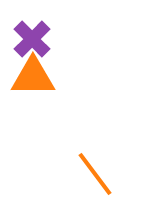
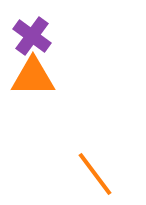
purple cross: moved 3 px up; rotated 9 degrees counterclockwise
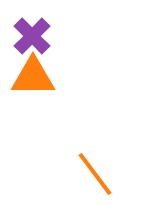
purple cross: rotated 9 degrees clockwise
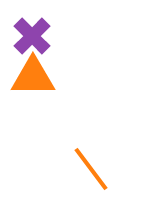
orange line: moved 4 px left, 5 px up
